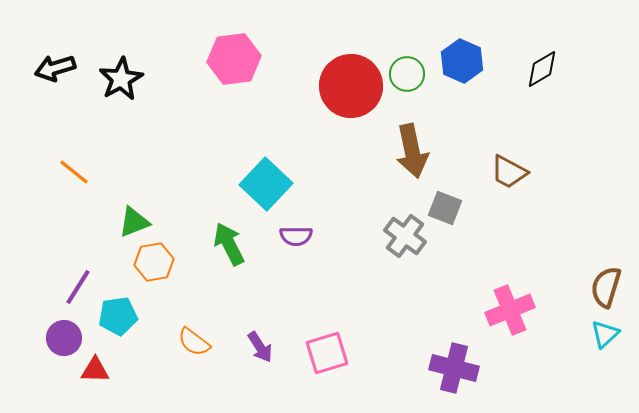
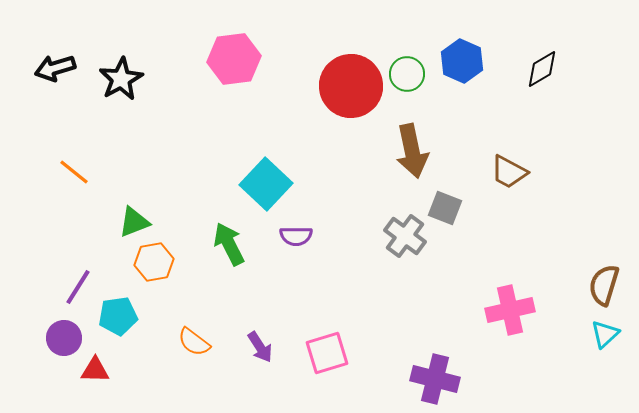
brown semicircle: moved 2 px left, 2 px up
pink cross: rotated 9 degrees clockwise
purple cross: moved 19 px left, 11 px down
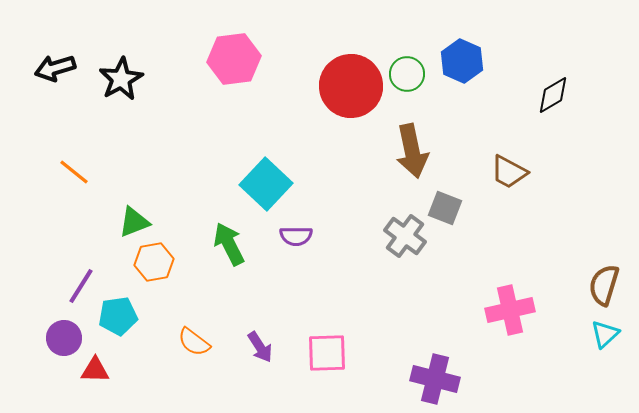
black diamond: moved 11 px right, 26 px down
purple line: moved 3 px right, 1 px up
pink square: rotated 15 degrees clockwise
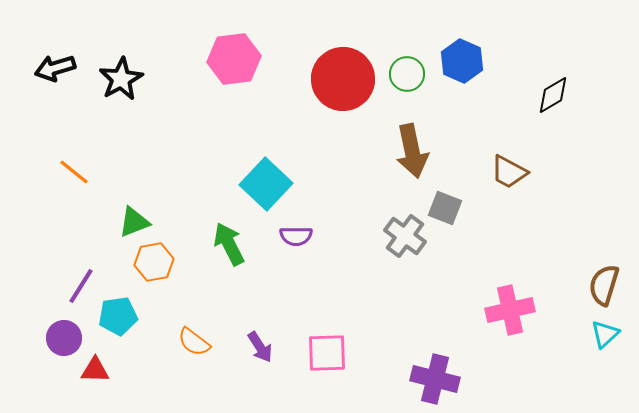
red circle: moved 8 px left, 7 px up
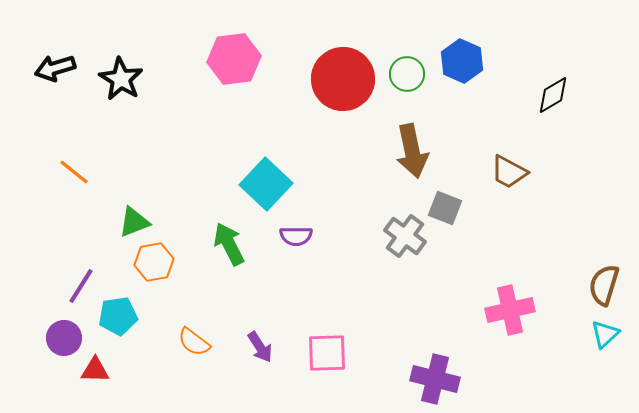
black star: rotated 12 degrees counterclockwise
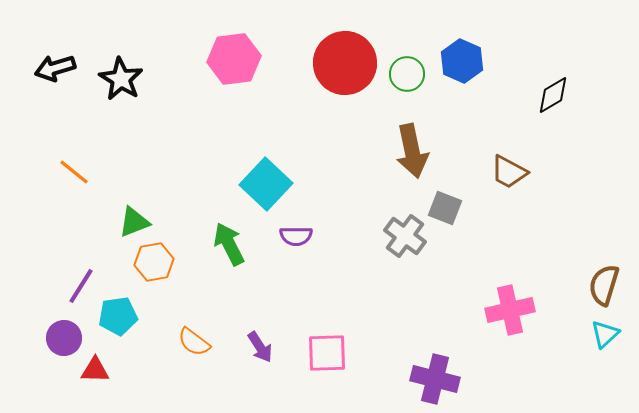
red circle: moved 2 px right, 16 px up
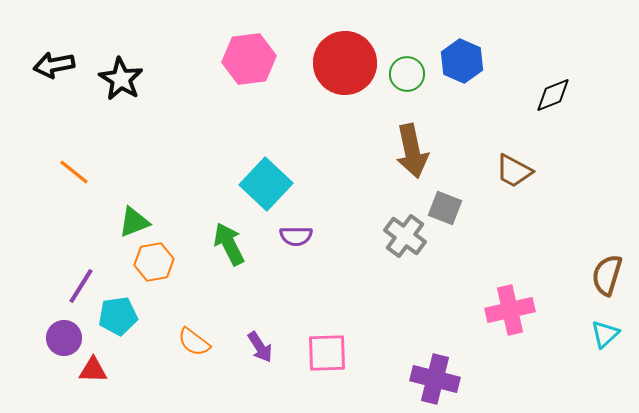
pink hexagon: moved 15 px right
black arrow: moved 1 px left, 3 px up; rotated 6 degrees clockwise
black diamond: rotated 9 degrees clockwise
brown trapezoid: moved 5 px right, 1 px up
brown semicircle: moved 3 px right, 10 px up
red triangle: moved 2 px left
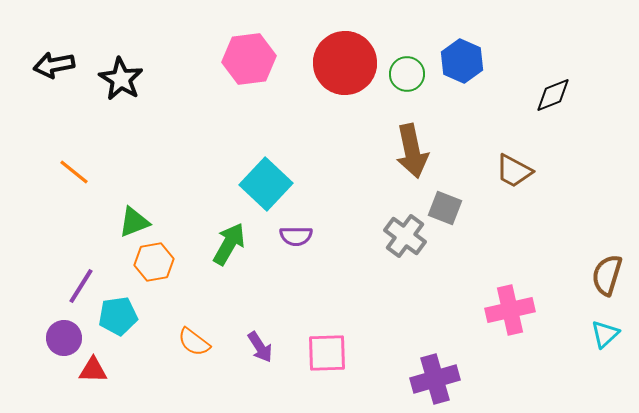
green arrow: rotated 57 degrees clockwise
purple cross: rotated 30 degrees counterclockwise
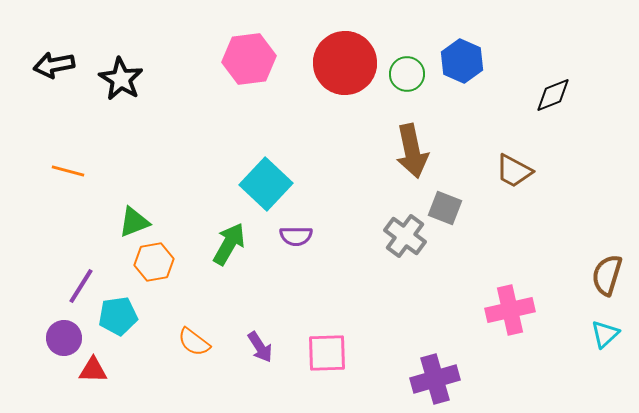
orange line: moved 6 px left, 1 px up; rotated 24 degrees counterclockwise
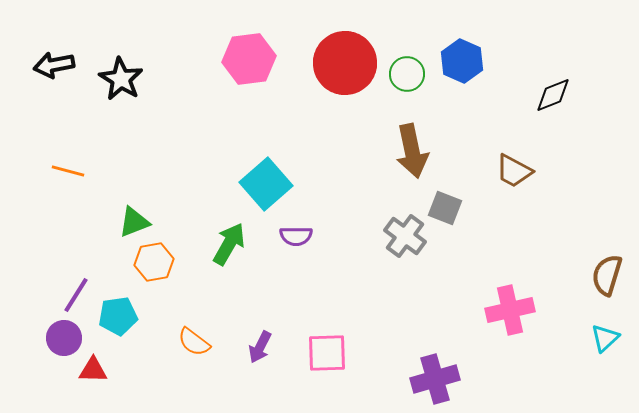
cyan square: rotated 6 degrees clockwise
purple line: moved 5 px left, 9 px down
cyan triangle: moved 4 px down
purple arrow: rotated 60 degrees clockwise
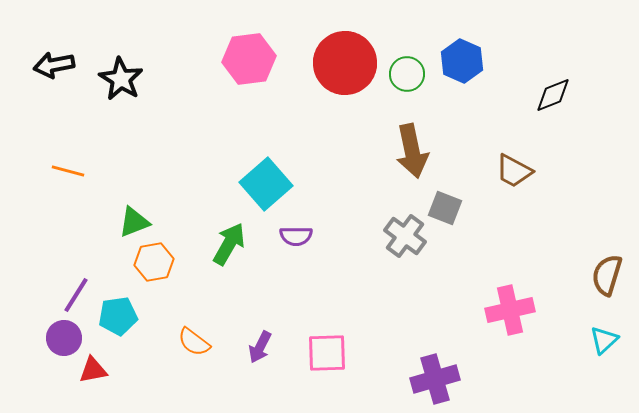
cyan triangle: moved 1 px left, 2 px down
red triangle: rotated 12 degrees counterclockwise
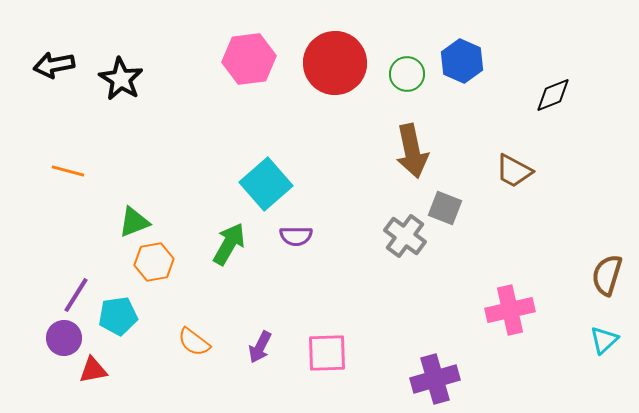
red circle: moved 10 px left
